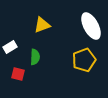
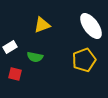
white ellipse: rotated 8 degrees counterclockwise
green semicircle: rotated 98 degrees clockwise
red square: moved 3 px left
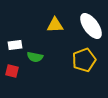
yellow triangle: moved 13 px right; rotated 18 degrees clockwise
white rectangle: moved 5 px right, 2 px up; rotated 24 degrees clockwise
red square: moved 3 px left, 3 px up
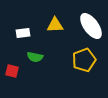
white rectangle: moved 8 px right, 12 px up
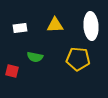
white ellipse: rotated 32 degrees clockwise
white rectangle: moved 3 px left, 5 px up
yellow pentagon: moved 6 px left, 1 px up; rotated 25 degrees clockwise
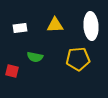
yellow pentagon: rotated 10 degrees counterclockwise
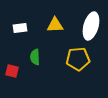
white ellipse: rotated 20 degrees clockwise
green semicircle: rotated 77 degrees clockwise
